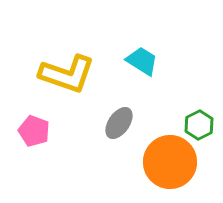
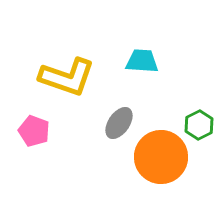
cyan trapezoid: rotated 28 degrees counterclockwise
yellow L-shape: moved 3 px down
orange circle: moved 9 px left, 5 px up
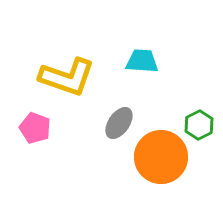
pink pentagon: moved 1 px right, 3 px up
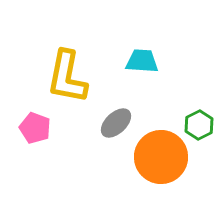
yellow L-shape: rotated 82 degrees clockwise
gray ellipse: moved 3 px left; rotated 12 degrees clockwise
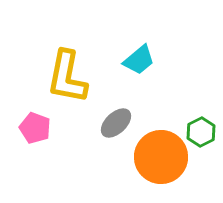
cyan trapezoid: moved 3 px left, 1 px up; rotated 136 degrees clockwise
green hexagon: moved 2 px right, 7 px down
